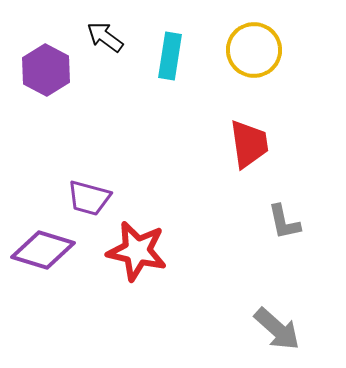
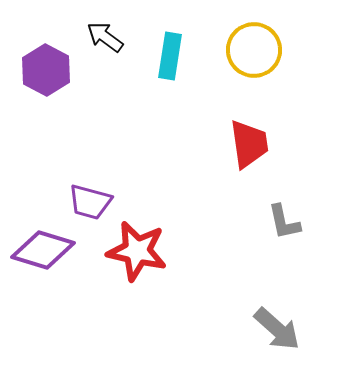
purple trapezoid: moved 1 px right, 4 px down
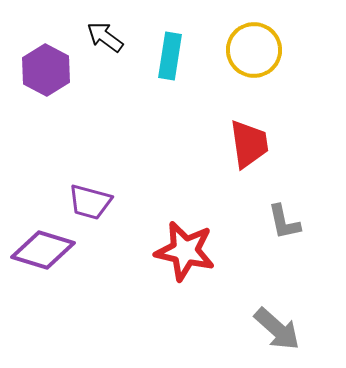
red star: moved 48 px right
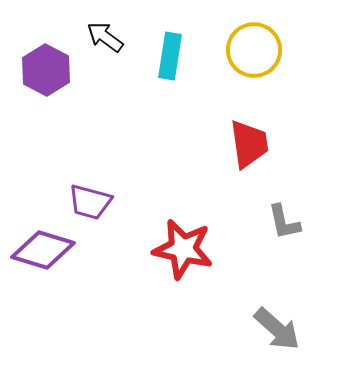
red star: moved 2 px left, 2 px up
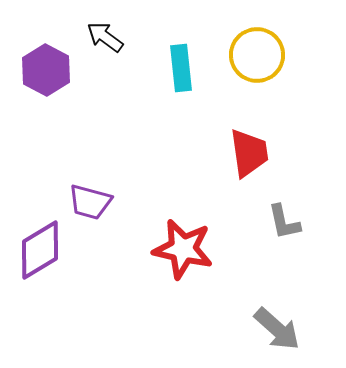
yellow circle: moved 3 px right, 5 px down
cyan rectangle: moved 11 px right, 12 px down; rotated 15 degrees counterclockwise
red trapezoid: moved 9 px down
purple diamond: moved 3 px left; rotated 48 degrees counterclockwise
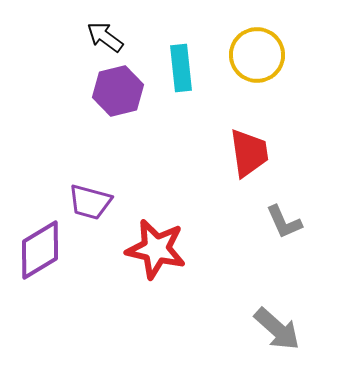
purple hexagon: moved 72 px right, 21 px down; rotated 18 degrees clockwise
gray L-shape: rotated 12 degrees counterclockwise
red star: moved 27 px left
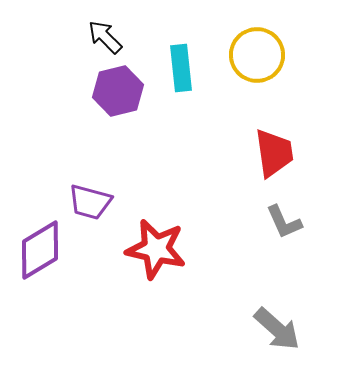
black arrow: rotated 9 degrees clockwise
red trapezoid: moved 25 px right
